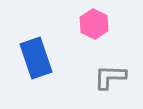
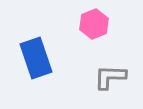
pink hexagon: rotated 12 degrees clockwise
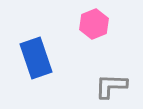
gray L-shape: moved 1 px right, 9 px down
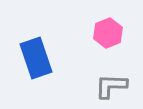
pink hexagon: moved 14 px right, 9 px down
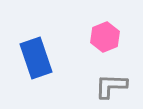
pink hexagon: moved 3 px left, 4 px down
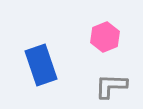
blue rectangle: moved 5 px right, 7 px down
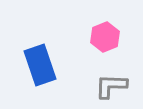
blue rectangle: moved 1 px left
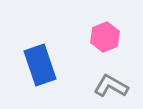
gray L-shape: rotated 28 degrees clockwise
